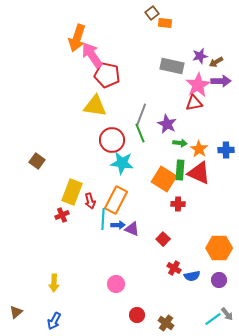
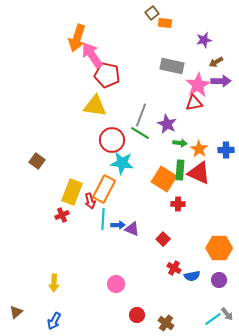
purple star at (200, 56): moved 4 px right, 16 px up
green line at (140, 133): rotated 36 degrees counterclockwise
orange rectangle at (116, 200): moved 12 px left, 11 px up
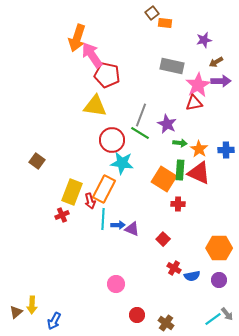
yellow arrow at (54, 283): moved 22 px left, 22 px down
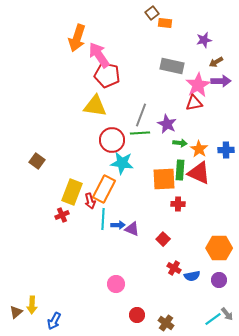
pink arrow at (92, 55): moved 7 px right
green line at (140, 133): rotated 36 degrees counterclockwise
orange square at (164, 179): rotated 35 degrees counterclockwise
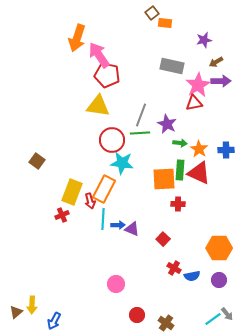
yellow triangle at (95, 106): moved 3 px right
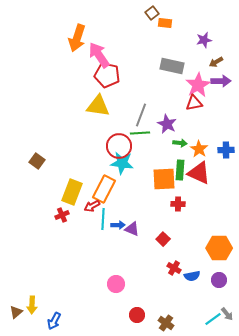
red circle at (112, 140): moved 7 px right, 6 px down
red arrow at (90, 201): moved 2 px right, 5 px down; rotated 77 degrees clockwise
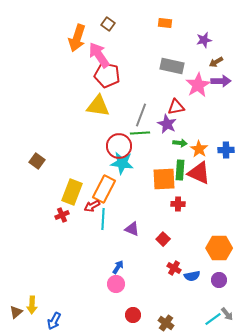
brown square at (152, 13): moved 44 px left, 11 px down; rotated 16 degrees counterclockwise
red triangle at (194, 103): moved 18 px left, 4 px down
blue arrow at (118, 225): moved 42 px down; rotated 56 degrees counterclockwise
red circle at (137, 315): moved 4 px left
